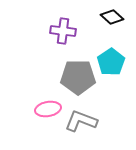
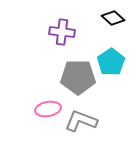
black diamond: moved 1 px right, 1 px down
purple cross: moved 1 px left, 1 px down
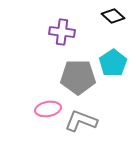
black diamond: moved 2 px up
cyan pentagon: moved 2 px right, 1 px down
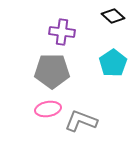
gray pentagon: moved 26 px left, 6 px up
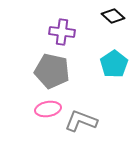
cyan pentagon: moved 1 px right, 1 px down
gray pentagon: rotated 12 degrees clockwise
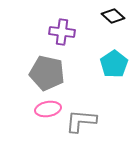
gray pentagon: moved 5 px left, 2 px down
gray L-shape: rotated 16 degrees counterclockwise
